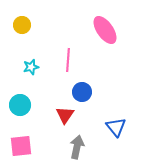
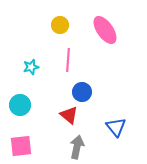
yellow circle: moved 38 px right
red triangle: moved 4 px right; rotated 24 degrees counterclockwise
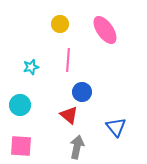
yellow circle: moved 1 px up
pink square: rotated 10 degrees clockwise
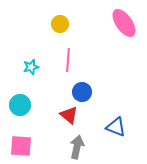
pink ellipse: moved 19 px right, 7 px up
blue triangle: rotated 30 degrees counterclockwise
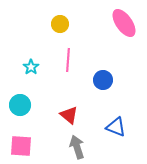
cyan star: rotated 21 degrees counterclockwise
blue circle: moved 21 px right, 12 px up
gray arrow: rotated 30 degrees counterclockwise
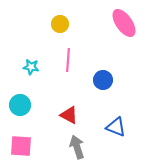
cyan star: rotated 28 degrees counterclockwise
red triangle: rotated 12 degrees counterclockwise
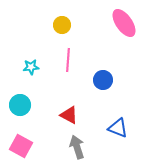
yellow circle: moved 2 px right, 1 px down
cyan star: rotated 14 degrees counterclockwise
blue triangle: moved 2 px right, 1 px down
pink square: rotated 25 degrees clockwise
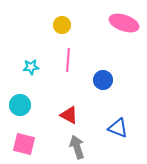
pink ellipse: rotated 36 degrees counterclockwise
pink square: moved 3 px right, 2 px up; rotated 15 degrees counterclockwise
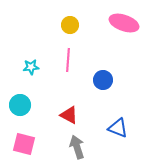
yellow circle: moved 8 px right
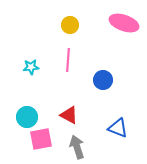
cyan circle: moved 7 px right, 12 px down
pink square: moved 17 px right, 5 px up; rotated 25 degrees counterclockwise
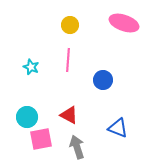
cyan star: rotated 28 degrees clockwise
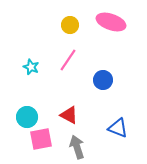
pink ellipse: moved 13 px left, 1 px up
pink line: rotated 30 degrees clockwise
